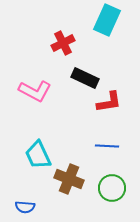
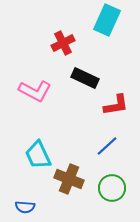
red L-shape: moved 7 px right, 3 px down
blue line: rotated 45 degrees counterclockwise
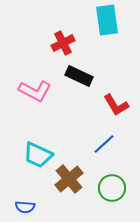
cyan rectangle: rotated 32 degrees counterclockwise
black rectangle: moved 6 px left, 2 px up
red L-shape: rotated 68 degrees clockwise
blue line: moved 3 px left, 2 px up
cyan trapezoid: rotated 40 degrees counterclockwise
brown cross: rotated 28 degrees clockwise
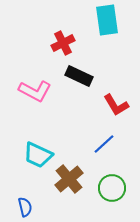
blue semicircle: rotated 108 degrees counterclockwise
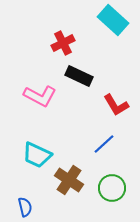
cyan rectangle: moved 6 px right; rotated 40 degrees counterclockwise
pink L-shape: moved 5 px right, 5 px down
cyan trapezoid: moved 1 px left
brown cross: moved 1 px down; rotated 16 degrees counterclockwise
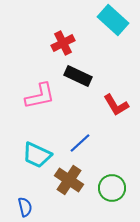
black rectangle: moved 1 px left
pink L-shape: rotated 40 degrees counterclockwise
blue line: moved 24 px left, 1 px up
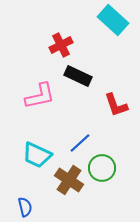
red cross: moved 2 px left, 2 px down
red L-shape: rotated 12 degrees clockwise
green circle: moved 10 px left, 20 px up
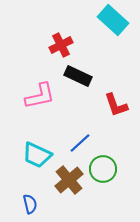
green circle: moved 1 px right, 1 px down
brown cross: rotated 16 degrees clockwise
blue semicircle: moved 5 px right, 3 px up
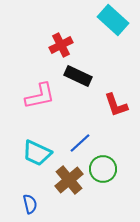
cyan trapezoid: moved 2 px up
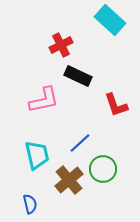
cyan rectangle: moved 3 px left
pink L-shape: moved 4 px right, 4 px down
cyan trapezoid: moved 2 px down; rotated 128 degrees counterclockwise
